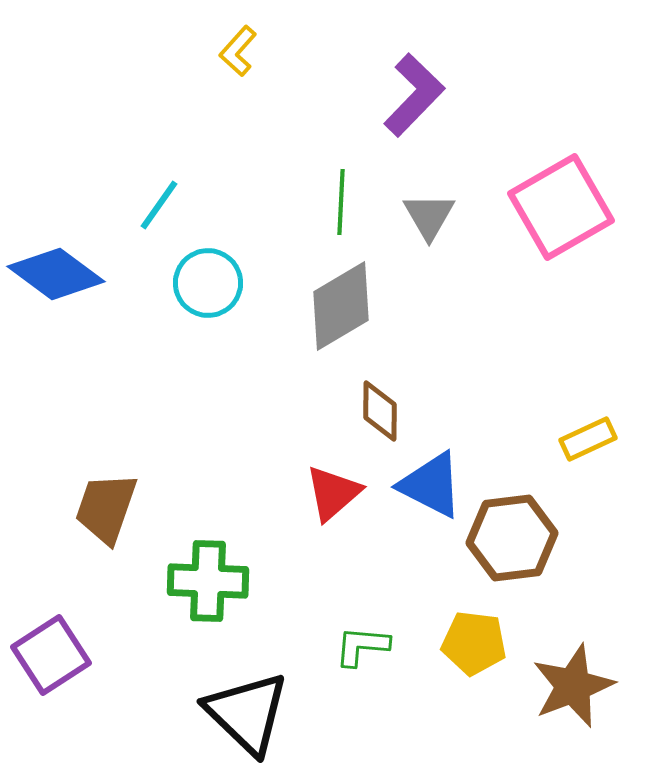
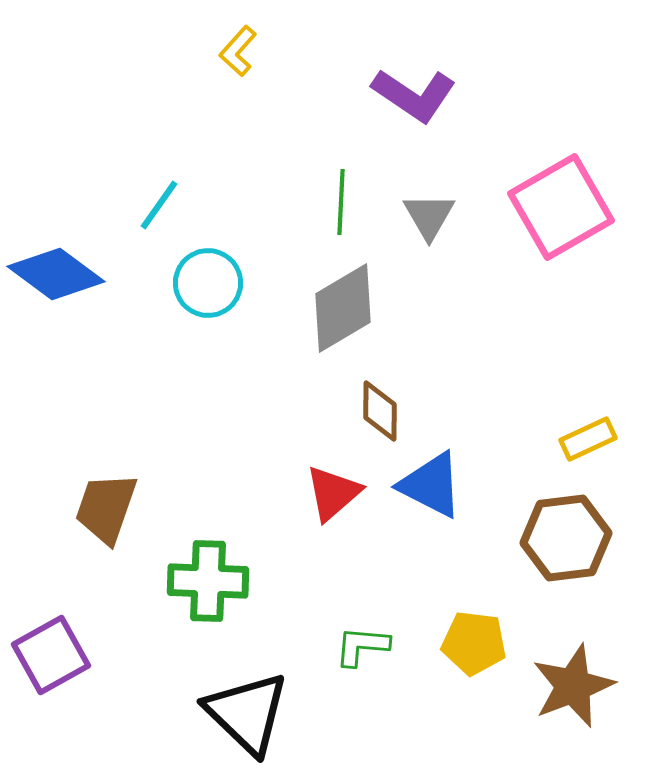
purple L-shape: rotated 80 degrees clockwise
gray diamond: moved 2 px right, 2 px down
brown hexagon: moved 54 px right
purple square: rotated 4 degrees clockwise
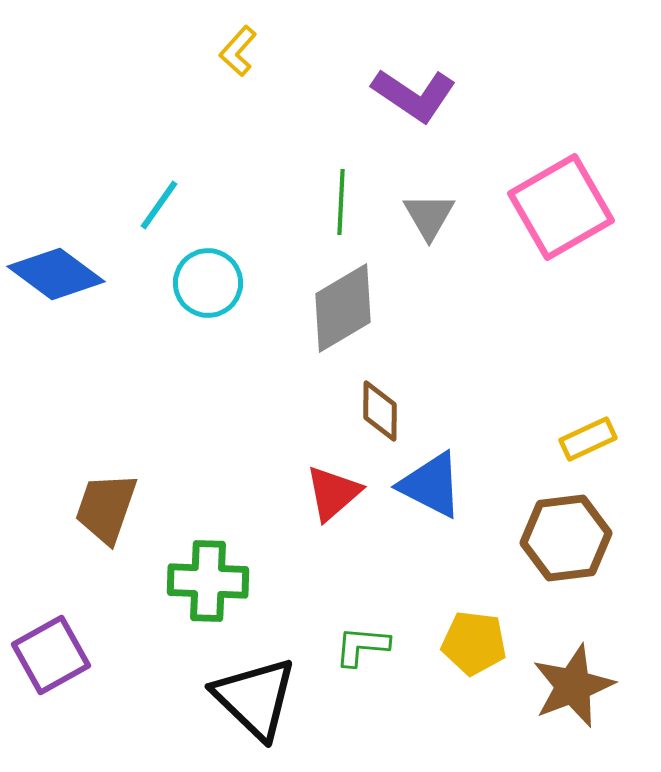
black triangle: moved 8 px right, 15 px up
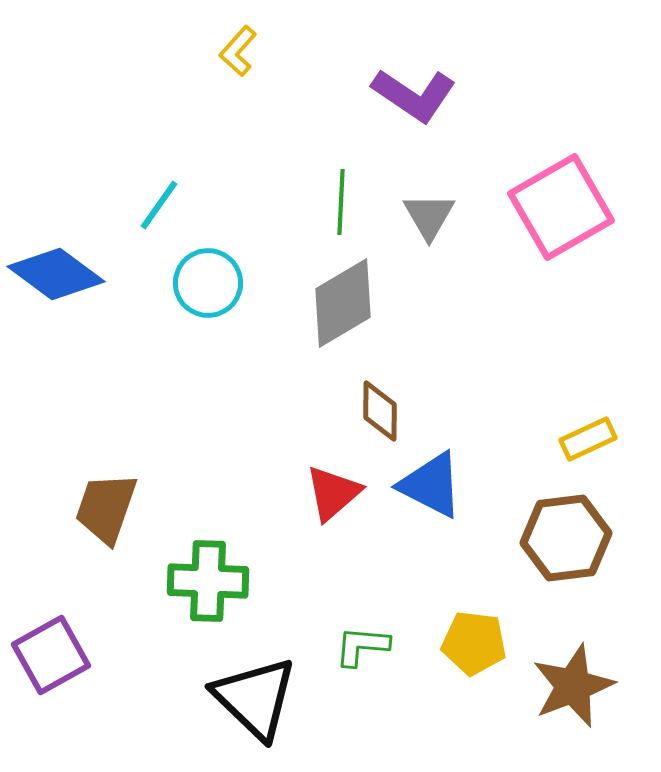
gray diamond: moved 5 px up
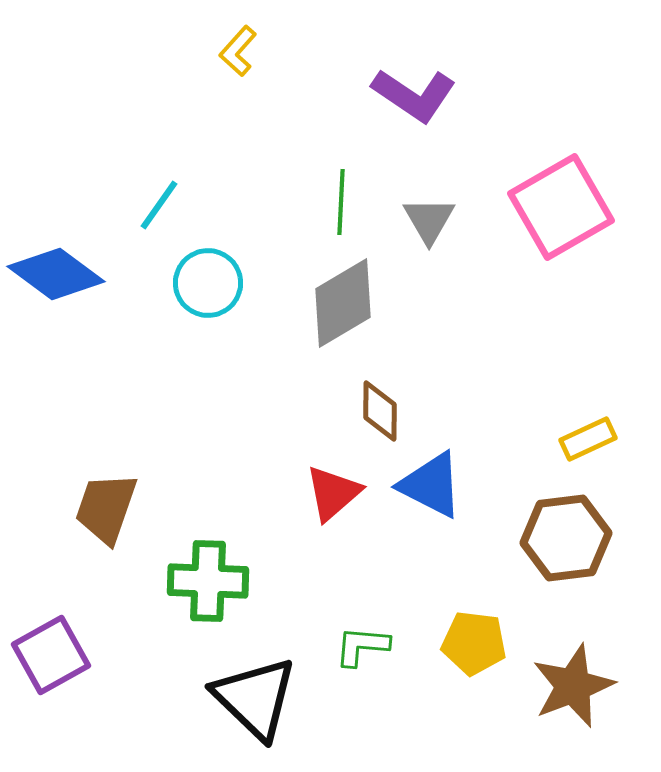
gray triangle: moved 4 px down
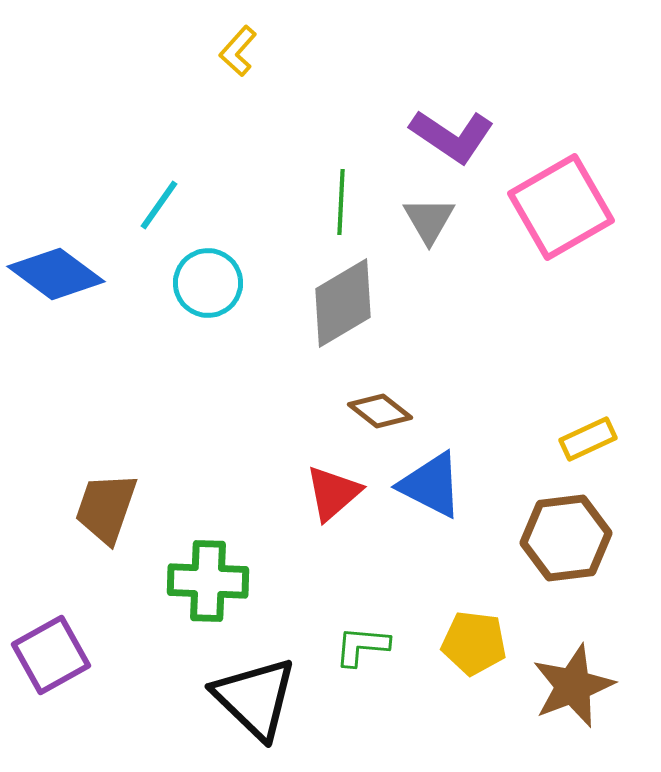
purple L-shape: moved 38 px right, 41 px down
brown diamond: rotated 52 degrees counterclockwise
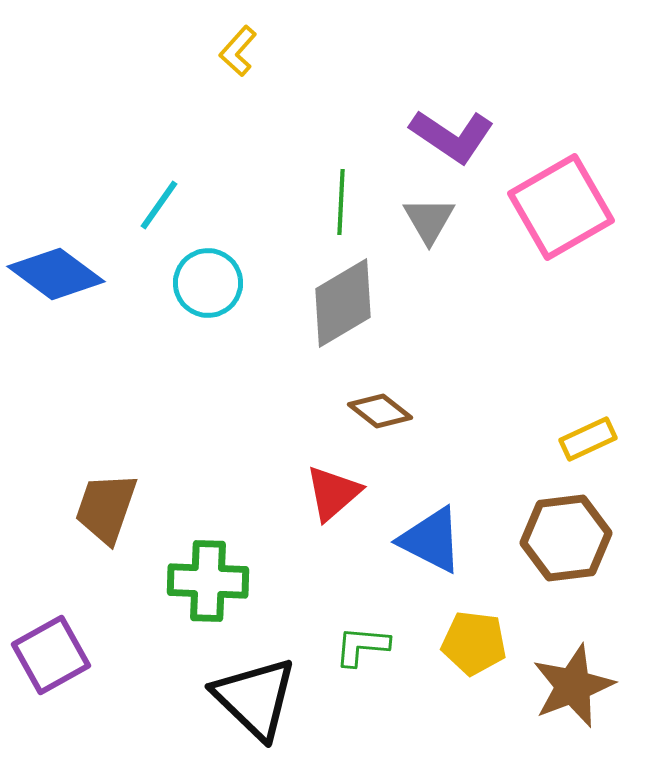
blue triangle: moved 55 px down
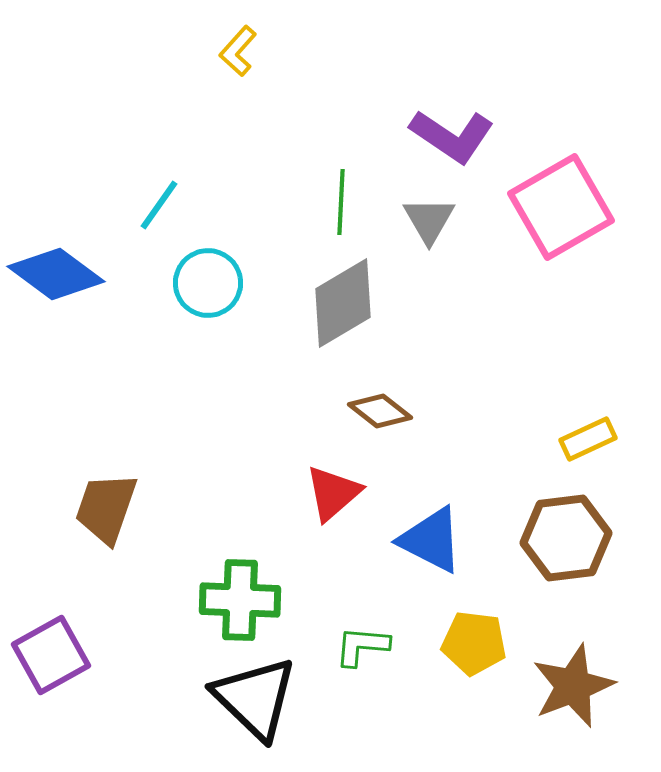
green cross: moved 32 px right, 19 px down
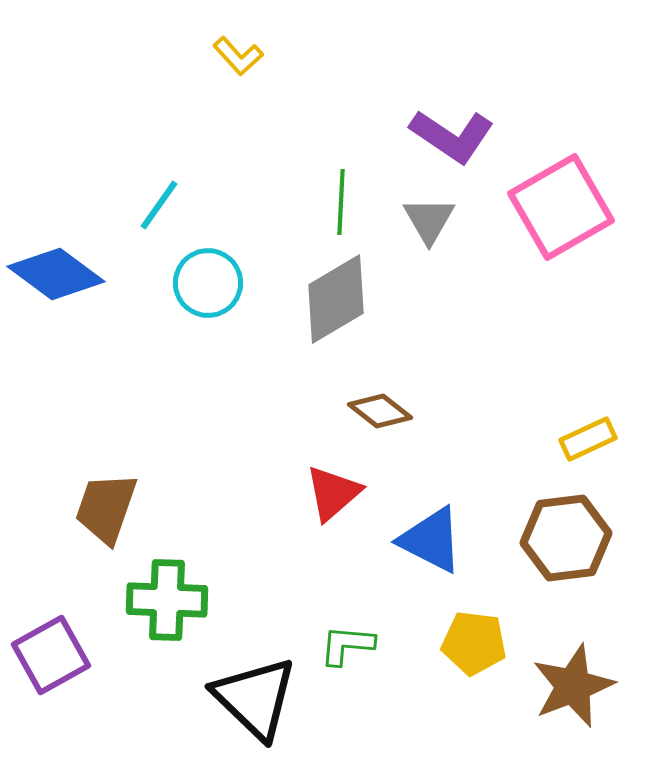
yellow L-shape: moved 5 px down; rotated 84 degrees counterclockwise
gray diamond: moved 7 px left, 4 px up
green cross: moved 73 px left
green L-shape: moved 15 px left, 1 px up
